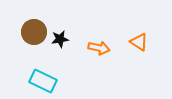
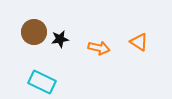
cyan rectangle: moved 1 px left, 1 px down
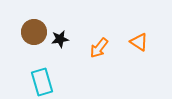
orange arrow: rotated 115 degrees clockwise
cyan rectangle: rotated 48 degrees clockwise
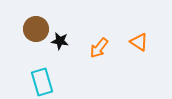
brown circle: moved 2 px right, 3 px up
black star: moved 2 px down; rotated 18 degrees clockwise
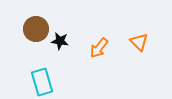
orange triangle: rotated 12 degrees clockwise
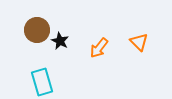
brown circle: moved 1 px right, 1 px down
black star: rotated 18 degrees clockwise
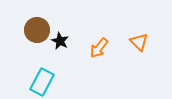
cyan rectangle: rotated 44 degrees clockwise
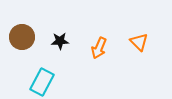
brown circle: moved 15 px left, 7 px down
black star: rotated 30 degrees counterclockwise
orange arrow: rotated 15 degrees counterclockwise
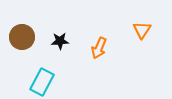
orange triangle: moved 3 px right, 12 px up; rotated 18 degrees clockwise
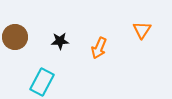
brown circle: moved 7 px left
